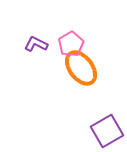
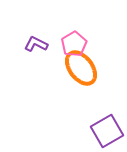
pink pentagon: moved 3 px right
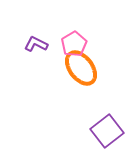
purple square: rotated 8 degrees counterclockwise
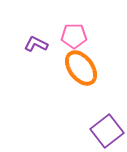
pink pentagon: moved 8 px up; rotated 30 degrees clockwise
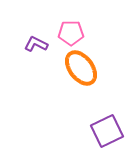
pink pentagon: moved 3 px left, 3 px up
purple square: rotated 12 degrees clockwise
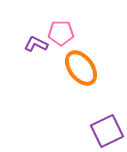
pink pentagon: moved 10 px left
